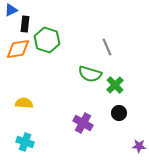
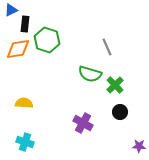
black circle: moved 1 px right, 1 px up
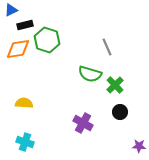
black rectangle: moved 1 px down; rotated 70 degrees clockwise
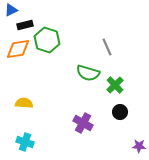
green semicircle: moved 2 px left, 1 px up
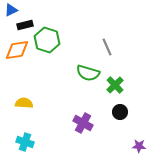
orange diamond: moved 1 px left, 1 px down
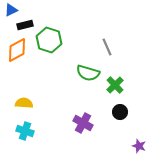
green hexagon: moved 2 px right
orange diamond: rotated 20 degrees counterclockwise
cyan cross: moved 11 px up
purple star: rotated 16 degrees clockwise
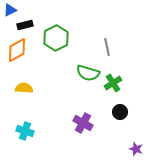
blue triangle: moved 1 px left
green hexagon: moved 7 px right, 2 px up; rotated 15 degrees clockwise
gray line: rotated 12 degrees clockwise
green cross: moved 2 px left, 2 px up; rotated 12 degrees clockwise
yellow semicircle: moved 15 px up
purple star: moved 3 px left, 3 px down
